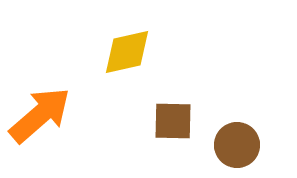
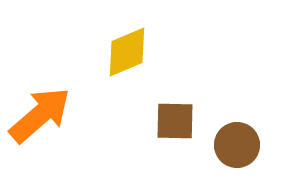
yellow diamond: rotated 10 degrees counterclockwise
brown square: moved 2 px right
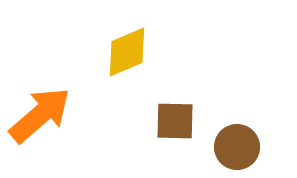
brown circle: moved 2 px down
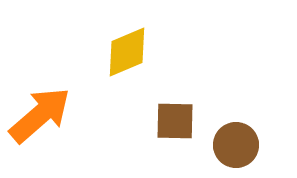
brown circle: moved 1 px left, 2 px up
